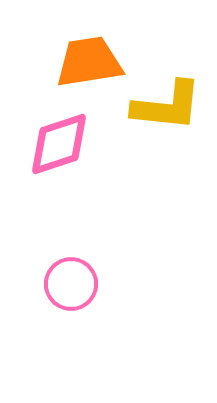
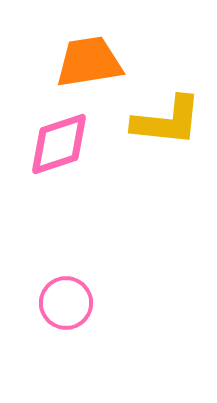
yellow L-shape: moved 15 px down
pink circle: moved 5 px left, 19 px down
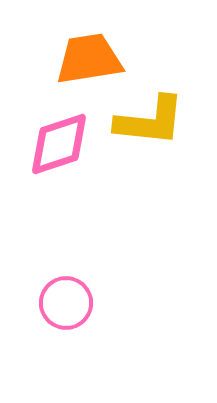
orange trapezoid: moved 3 px up
yellow L-shape: moved 17 px left
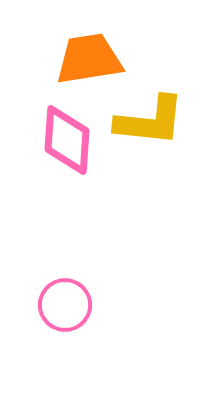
pink diamond: moved 8 px right, 4 px up; rotated 68 degrees counterclockwise
pink circle: moved 1 px left, 2 px down
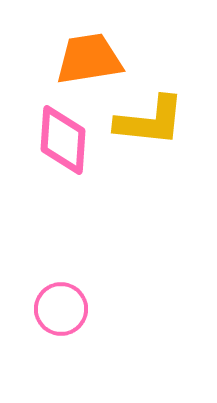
pink diamond: moved 4 px left
pink circle: moved 4 px left, 4 px down
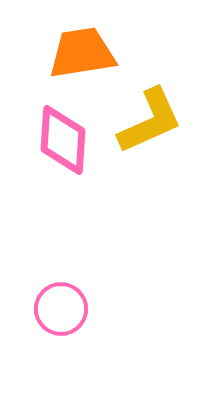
orange trapezoid: moved 7 px left, 6 px up
yellow L-shape: rotated 30 degrees counterclockwise
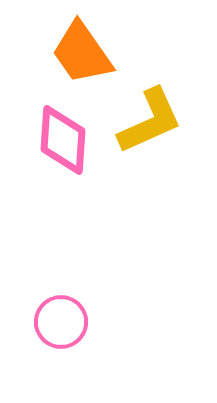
orange trapezoid: rotated 116 degrees counterclockwise
pink circle: moved 13 px down
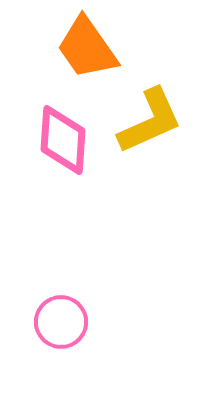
orange trapezoid: moved 5 px right, 5 px up
